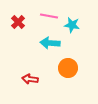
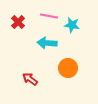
cyan arrow: moved 3 px left
red arrow: rotated 28 degrees clockwise
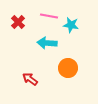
cyan star: moved 1 px left
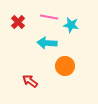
pink line: moved 1 px down
orange circle: moved 3 px left, 2 px up
red arrow: moved 2 px down
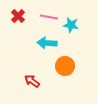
red cross: moved 6 px up
red arrow: moved 2 px right
